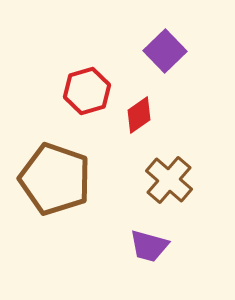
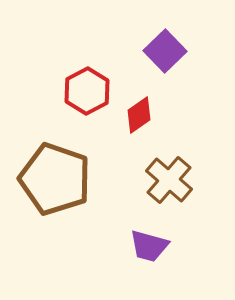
red hexagon: rotated 12 degrees counterclockwise
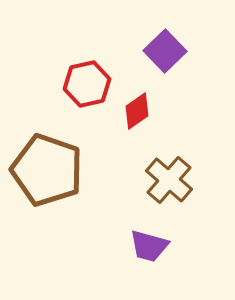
red hexagon: moved 7 px up; rotated 15 degrees clockwise
red diamond: moved 2 px left, 4 px up
brown pentagon: moved 8 px left, 9 px up
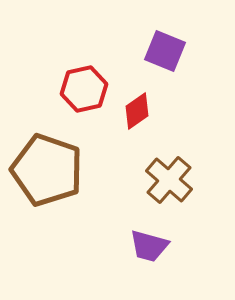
purple square: rotated 24 degrees counterclockwise
red hexagon: moved 3 px left, 5 px down
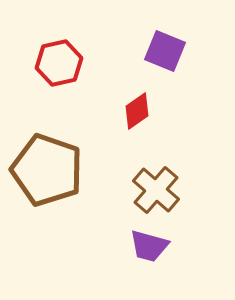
red hexagon: moved 25 px left, 26 px up
brown cross: moved 13 px left, 10 px down
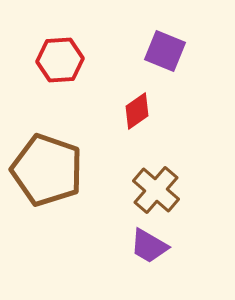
red hexagon: moved 1 px right, 3 px up; rotated 9 degrees clockwise
purple trapezoid: rotated 15 degrees clockwise
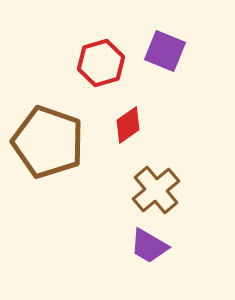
red hexagon: moved 41 px right, 3 px down; rotated 12 degrees counterclockwise
red diamond: moved 9 px left, 14 px down
brown pentagon: moved 1 px right, 28 px up
brown cross: rotated 9 degrees clockwise
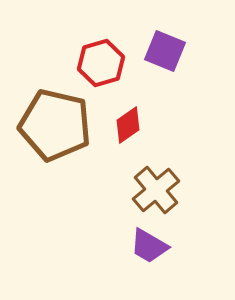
brown pentagon: moved 7 px right, 17 px up; rotated 6 degrees counterclockwise
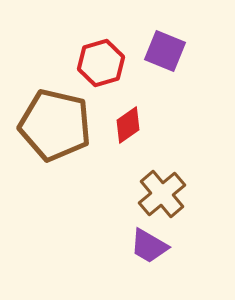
brown cross: moved 6 px right, 4 px down
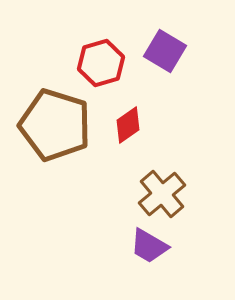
purple square: rotated 9 degrees clockwise
brown pentagon: rotated 4 degrees clockwise
